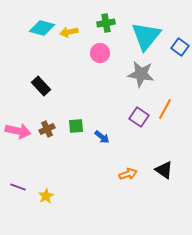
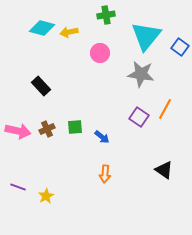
green cross: moved 8 px up
green square: moved 1 px left, 1 px down
orange arrow: moved 23 px left; rotated 114 degrees clockwise
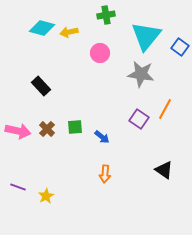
purple square: moved 2 px down
brown cross: rotated 21 degrees counterclockwise
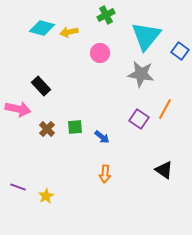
green cross: rotated 18 degrees counterclockwise
blue square: moved 4 px down
pink arrow: moved 22 px up
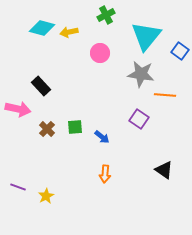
orange line: moved 14 px up; rotated 65 degrees clockwise
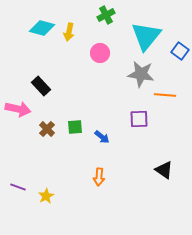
yellow arrow: rotated 66 degrees counterclockwise
purple square: rotated 36 degrees counterclockwise
orange arrow: moved 6 px left, 3 px down
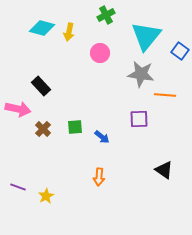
brown cross: moved 4 px left
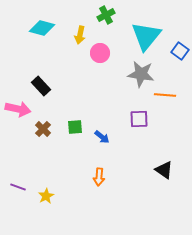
yellow arrow: moved 11 px right, 3 px down
